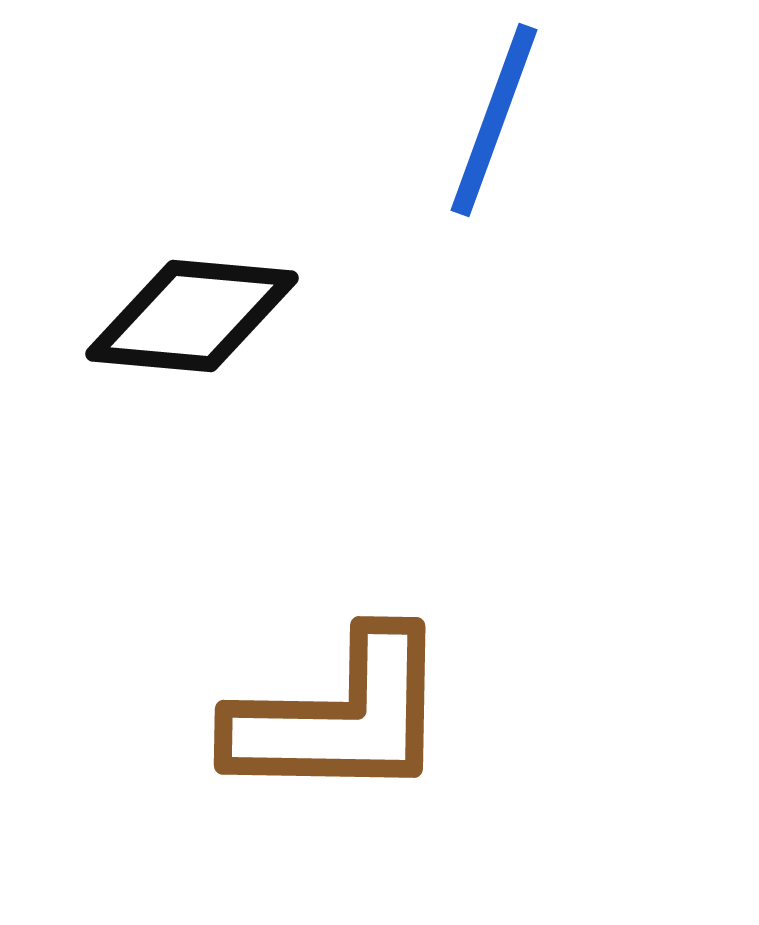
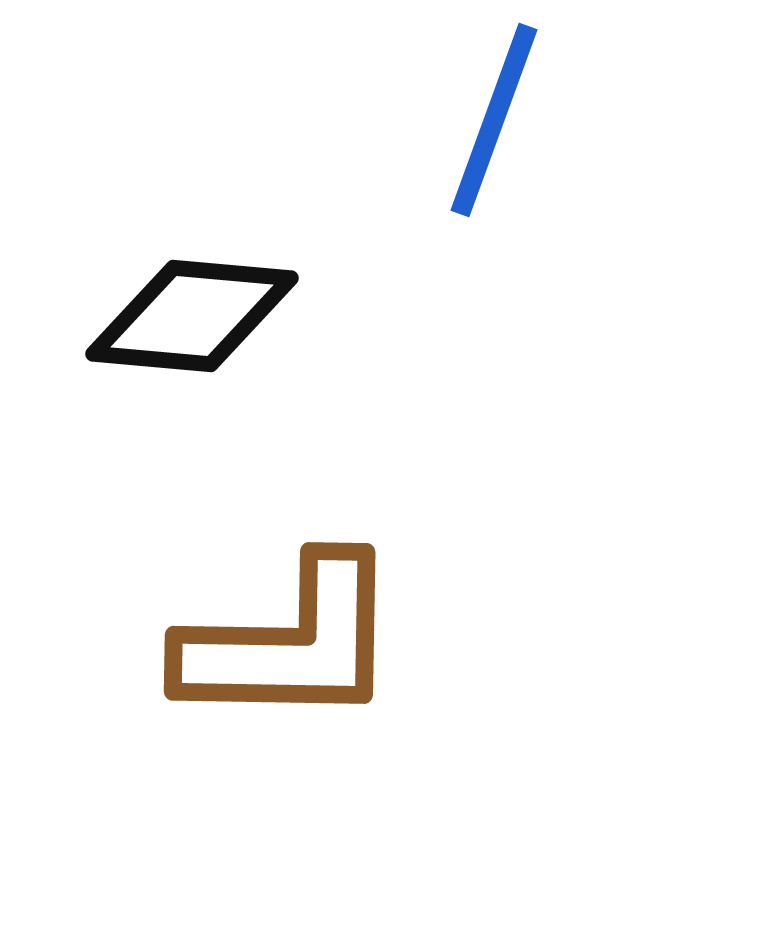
brown L-shape: moved 50 px left, 74 px up
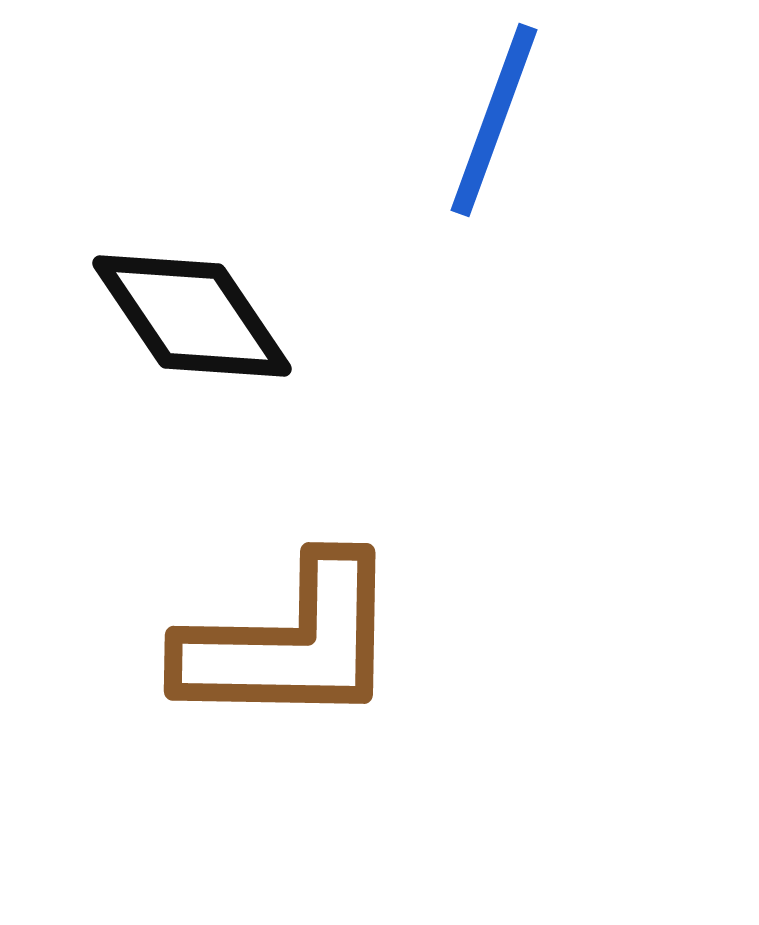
black diamond: rotated 51 degrees clockwise
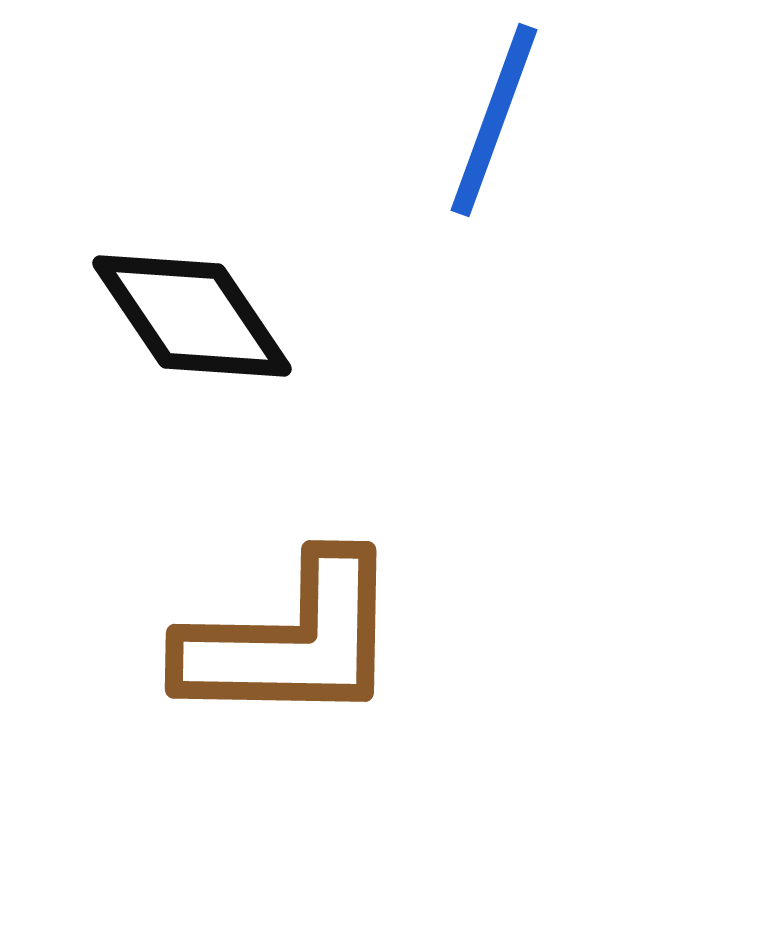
brown L-shape: moved 1 px right, 2 px up
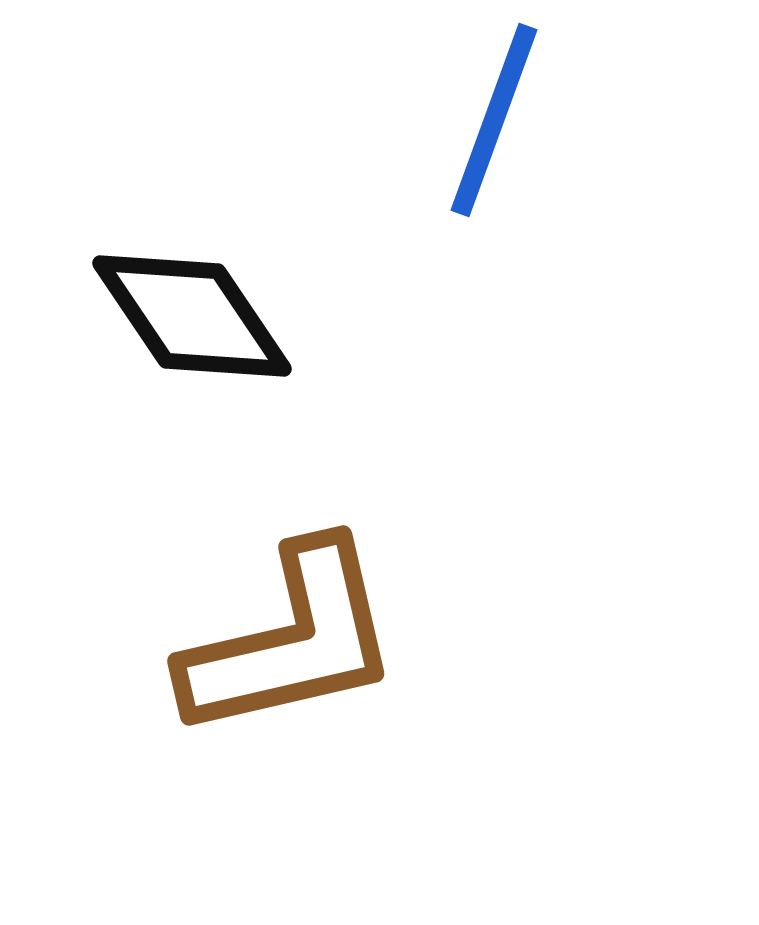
brown L-shape: rotated 14 degrees counterclockwise
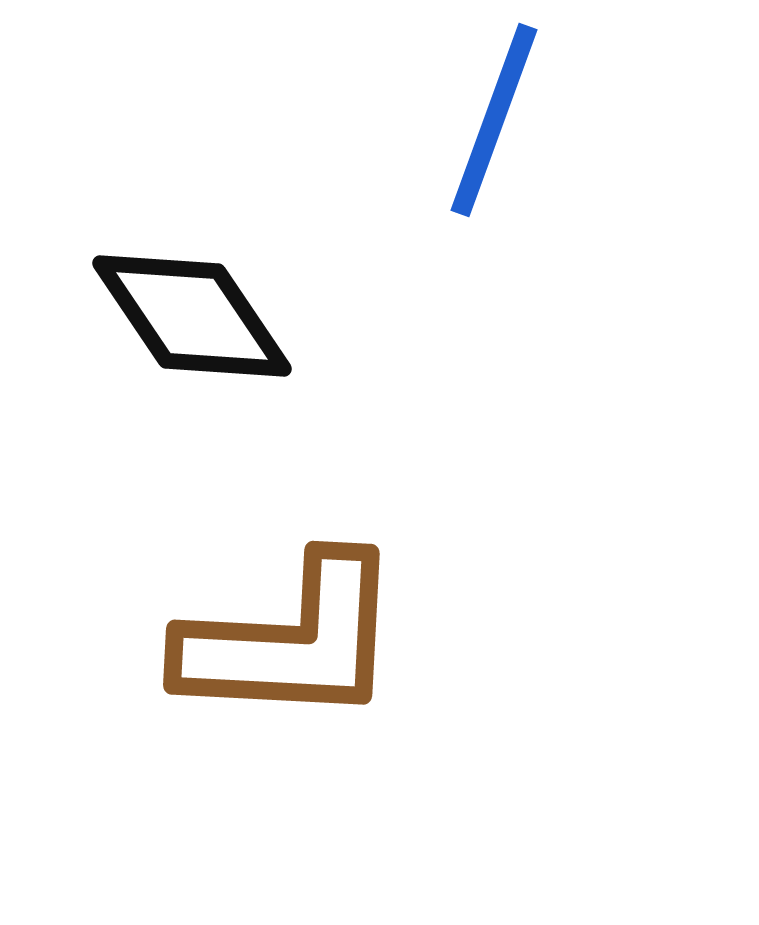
brown L-shape: rotated 16 degrees clockwise
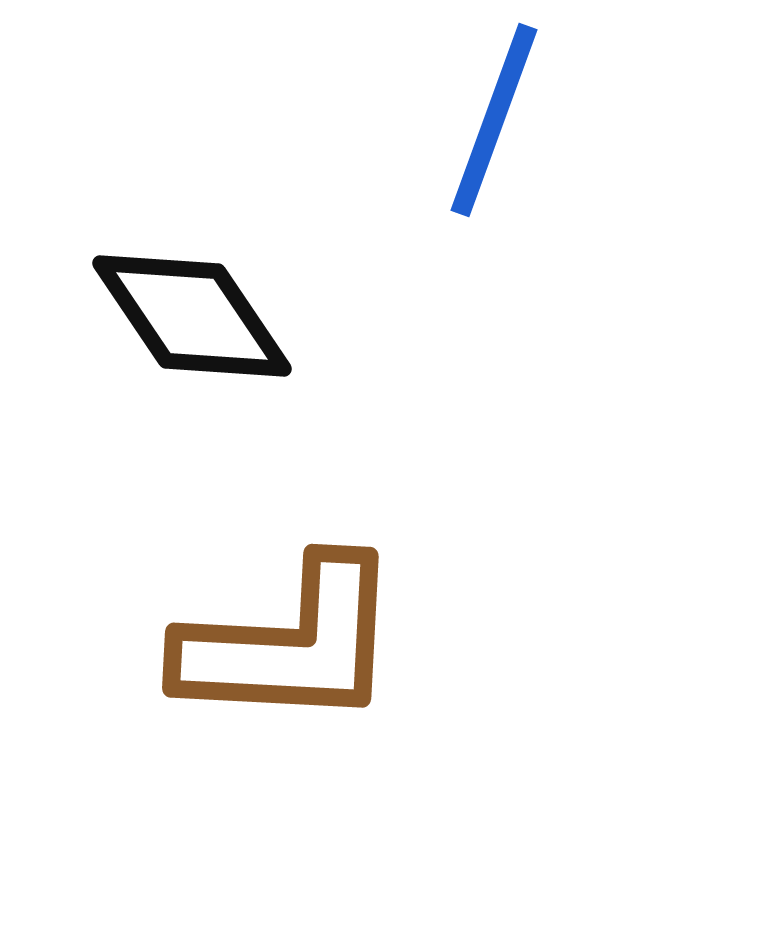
brown L-shape: moved 1 px left, 3 px down
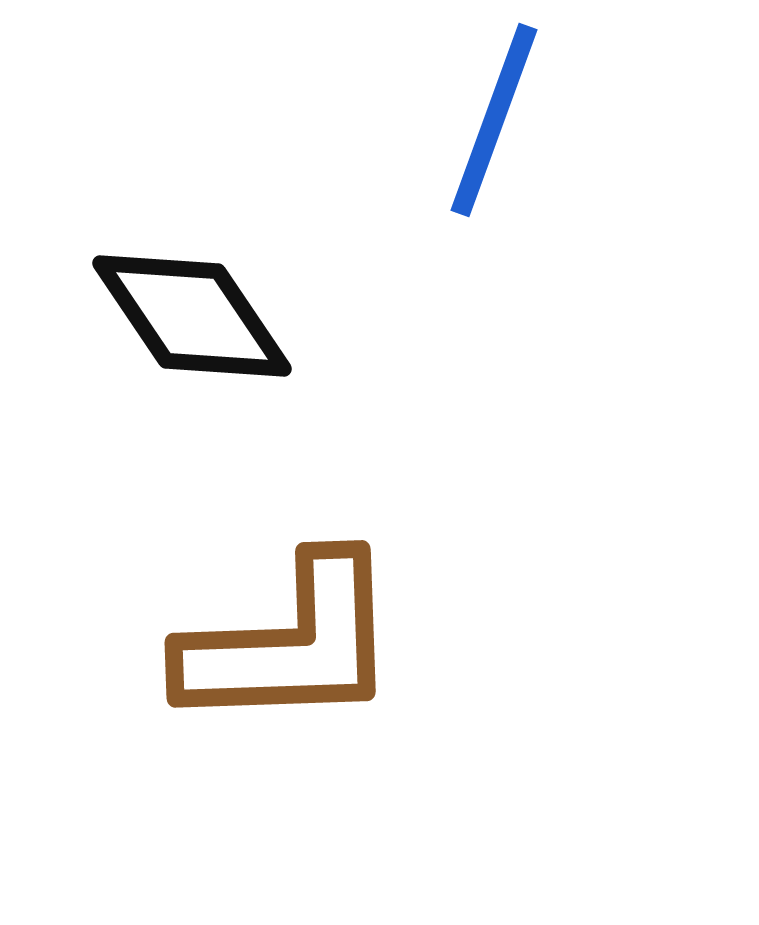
brown L-shape: rotated 5 degrees counterclockwise
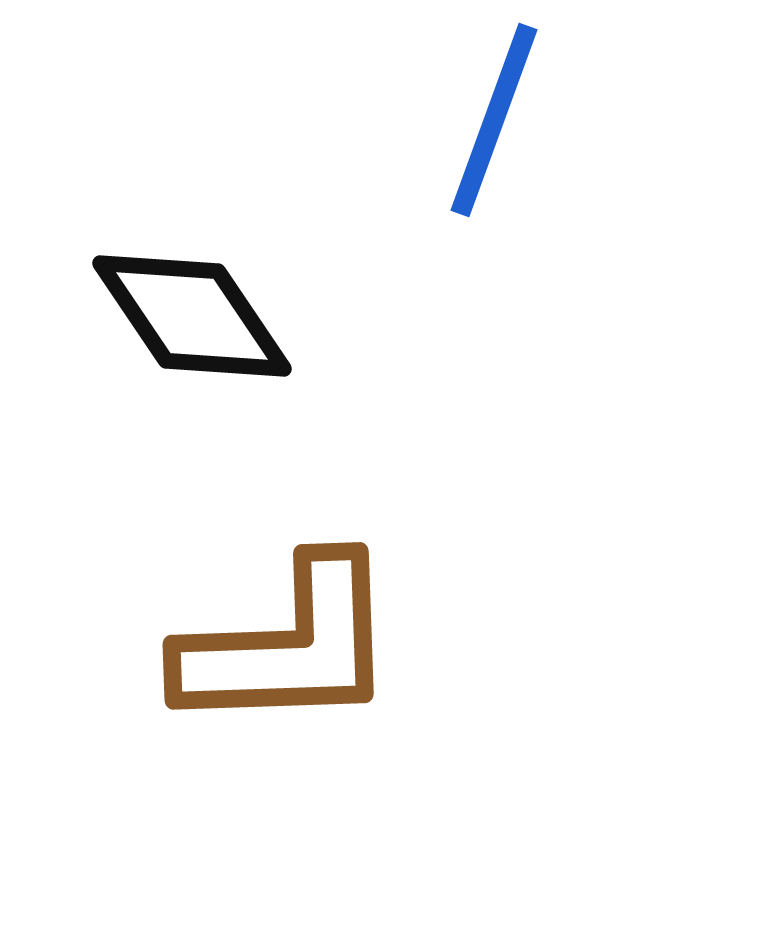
brown L-shape: moved 2 px left, 2 px down
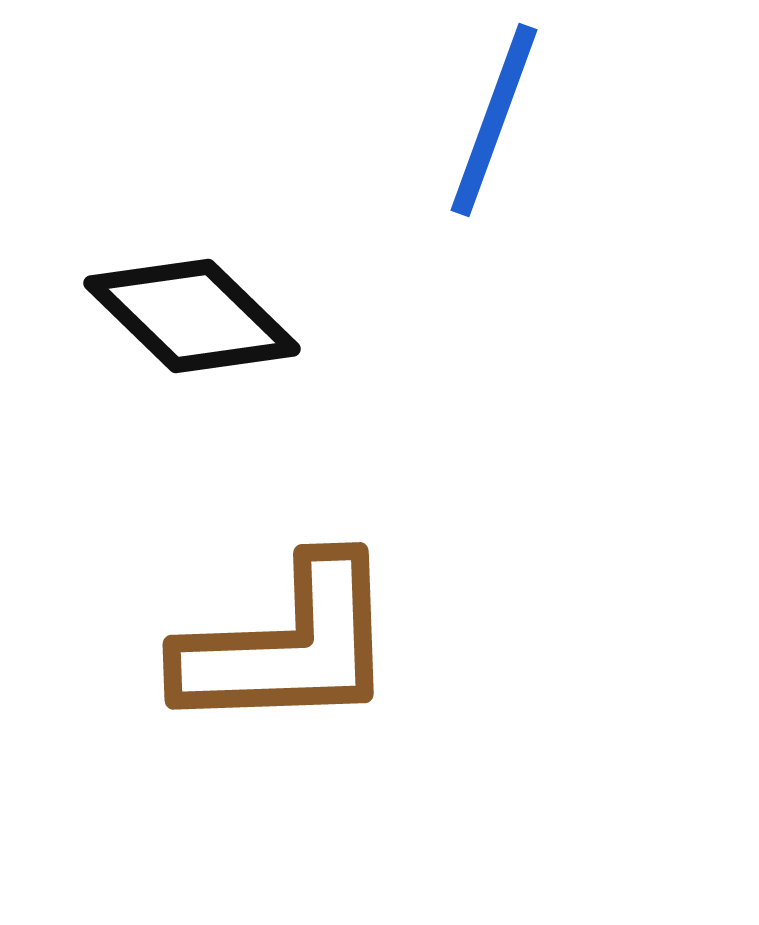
black diamond: rotated 12 degrees counterclockwise
